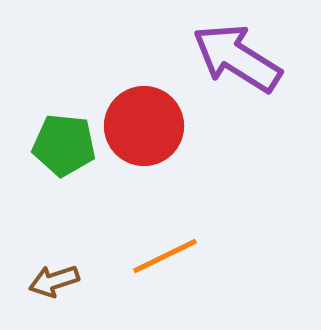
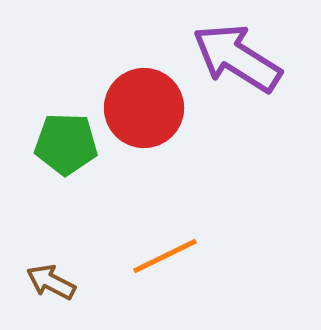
red circle: moved 18 px up
green pentagon: moved 2 px right, 1 px up; rotated 4 degrees counterclockwise
brown arrow: moved 3 px left, 1 px down; rotated 45 degrees clockwise
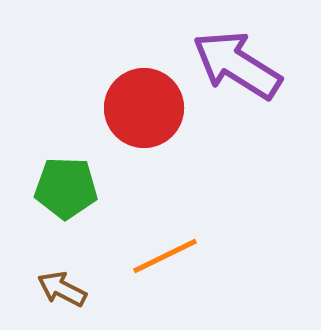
purple arrow: moved 7 px down
green pentagon: moved 44 px down
brown arrow: moved 11 px right, 7 px down
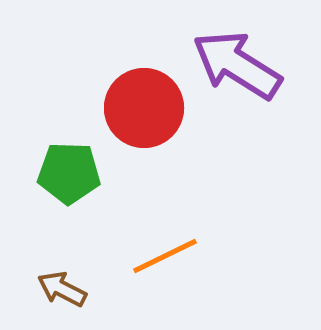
green pentagon: moved 3 px right, 15 px up
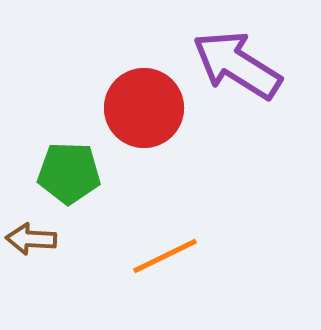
brown arrow: moved 31 px left, 50 px up; rotated 24 degrees counterclockwise
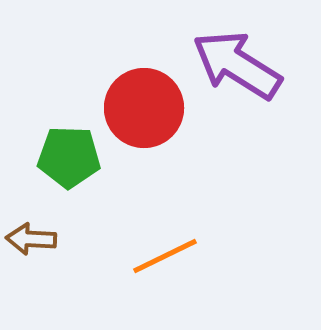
green pentagon: moved 16 px up
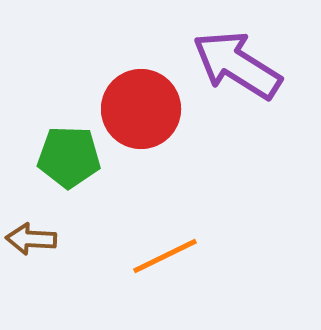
red circle: moved 3 px left, 1 px down
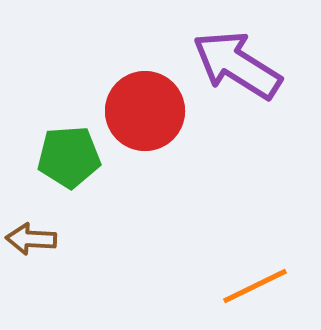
red circle: moved 4 px right, 2 px down
green pentagon: rotated 6 degrees counterclockwise
orange line: moved 90 px right, 30 px down
